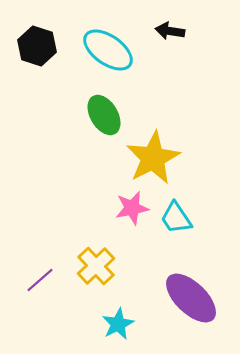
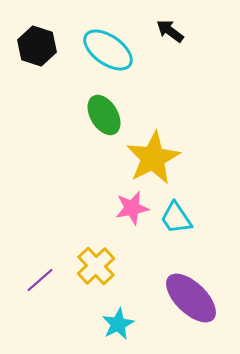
black arrow: rotated 28 degrees clockwise
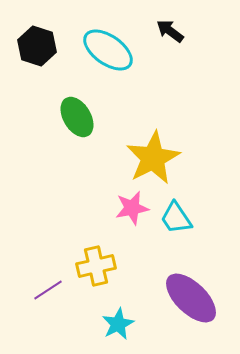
green ellipse: moved 27 px left, 2 px down
yellow cross: rotated 30 degrees clockwise
purple line: moved 8 px right, 10 px down; rotated 8 degrees clockwise
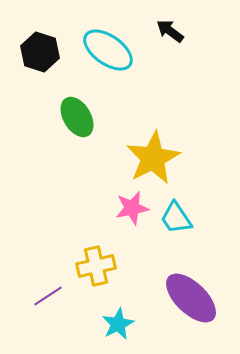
black hexagon: moved 3 px right, 6 px down
purple line: moved 6 px down
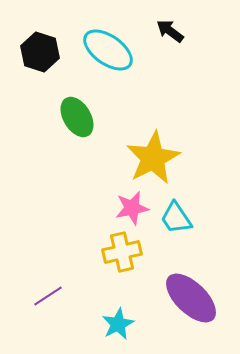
yellow cross: moved 26 px right, 14 px up
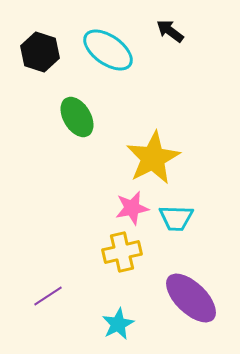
cyan trapezoid: rotated 54 degrees counterclockwise
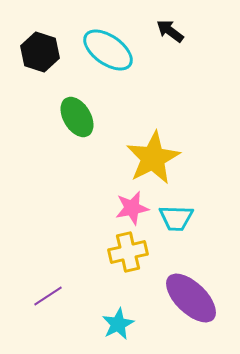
yellow cross: moved 6 px right
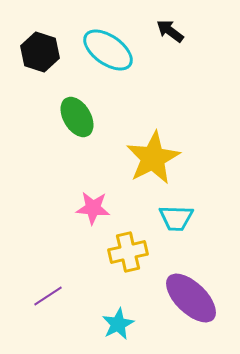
pink star: moved 39 px left; rotated 16 degrees clockwise
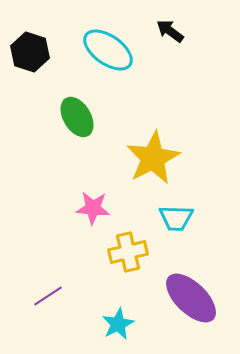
black hexagon: moved 10 px left
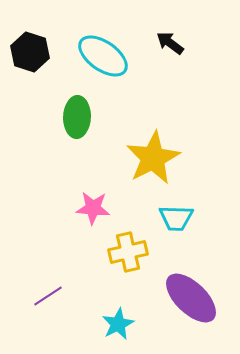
black arrow: moved 12 px down
cyan ellipse: moved 5 px left, 6 px down
green ellipse: rotated 33 degrees clockwise
